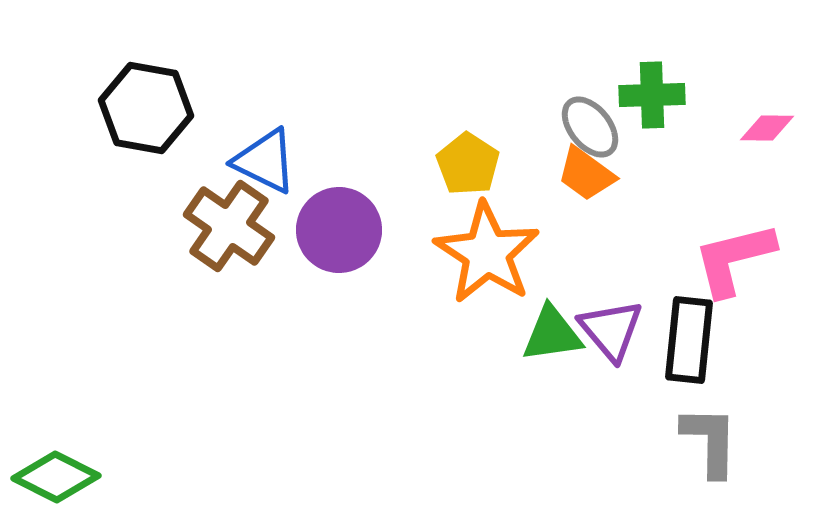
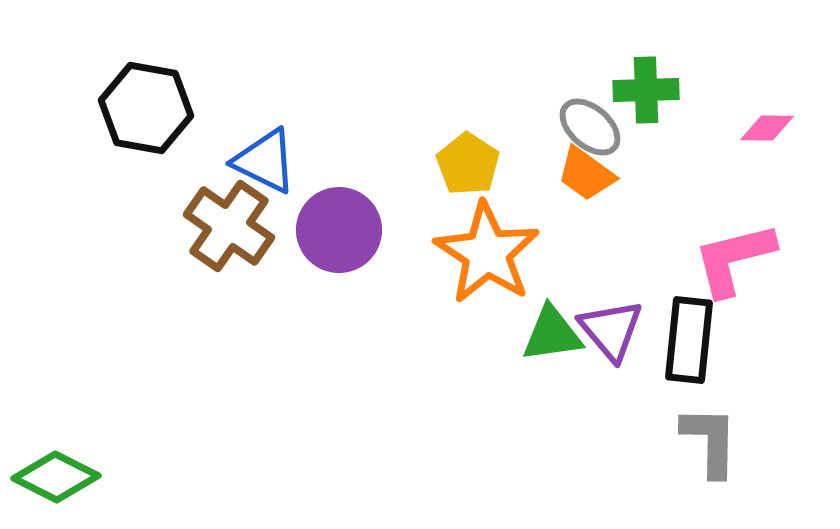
green cross: moved 6 px left, 5 px up
gray ellipse: rotated 10 degrees counterclockwise
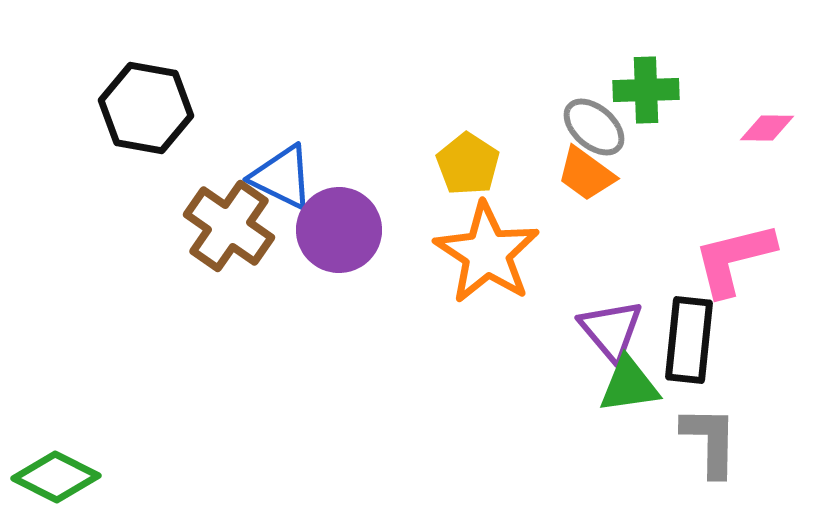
gray ellipse: moved 4 px right
blue triangle: moved 17 px right, 16 px down
green triangle: moved 77 px right, 51 px down
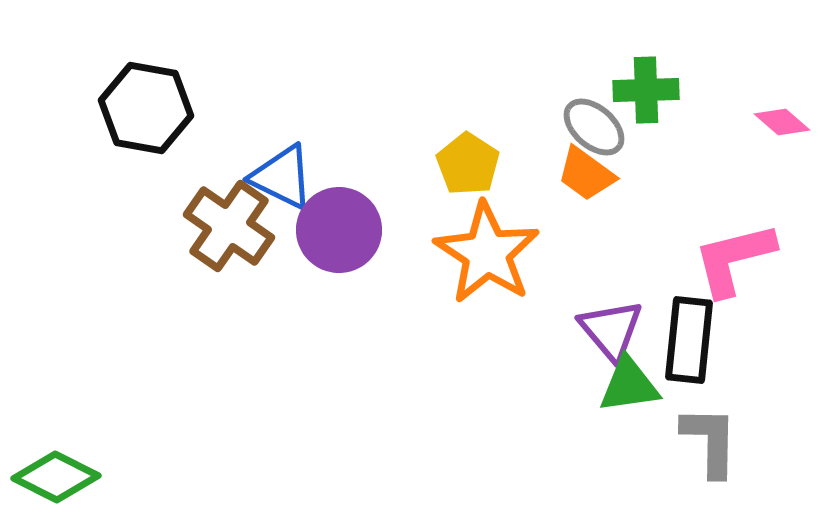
pink diamond: moved 15 px right, 6 px up; rotated 40 degrees clockwise
